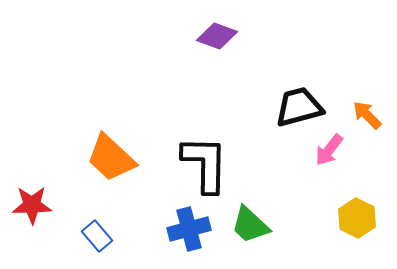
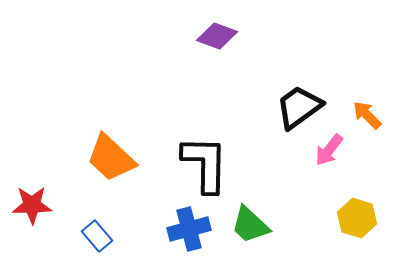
black trapezoid: rotated 21 degrees counterclockwise
yellow hexagon: rotated 9 degrees counterclockwise
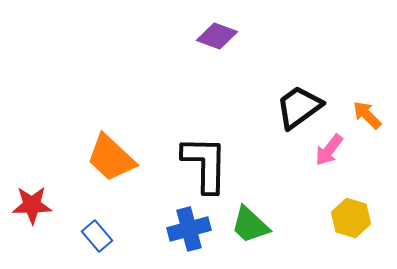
yellow hexagon: moved 6 px left
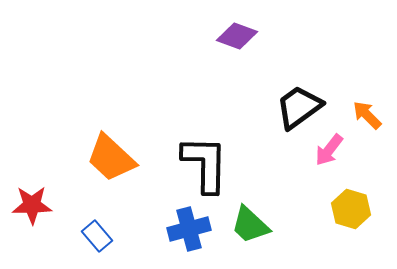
purple diamond: moved 20 px right
yellow hexagon: moved 9 px up
